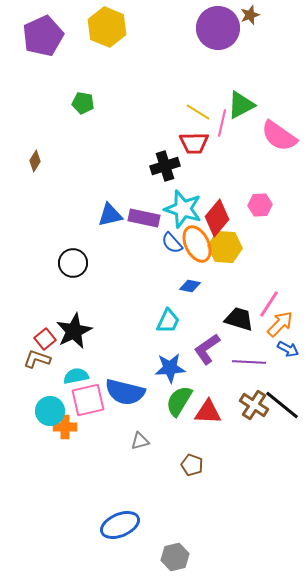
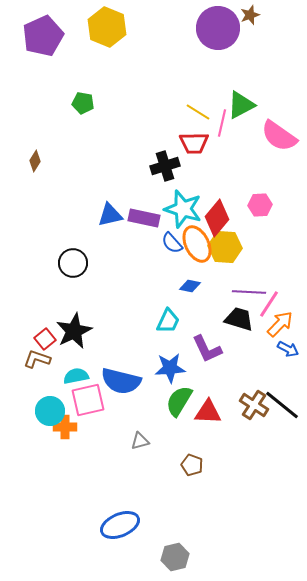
purple L-shape at (207, 349): rotated 80 degrees counterclockwise
purple line at (249, 362): moved 70 px up
blue semicircle at (125, 392): moved 4 px left, 11 px up
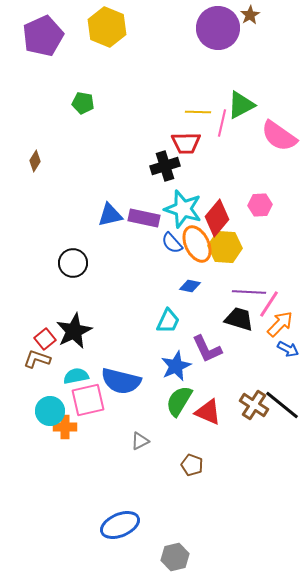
brown star at (250, 15): rotated 12 degrees counterclockwise
yellow line at (198, 112): rotated 30 degrees counterclockwise
red trapezoid at (194, 143): moved 8 px left
blue star at (170, 368): moved 6 px right, 2 px up; rotated 20 degrees counterclockwise
red triangle at (208, 412): rotated 20 degrees clockwise
gray triangle at (140, 441): rotated 12 degrees counterclockwise
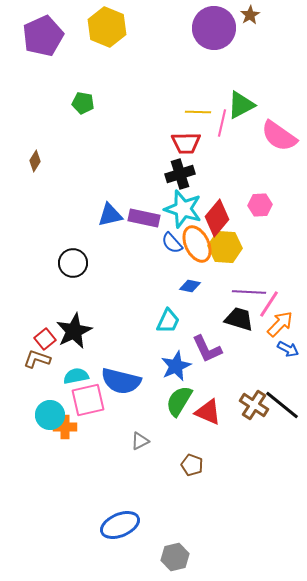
purple circle at (218, 28): moved 4 px left
black cross at (165, 166): moved 15 px right, 8 px down
cyan circle at (50, 411): moved 4 px down
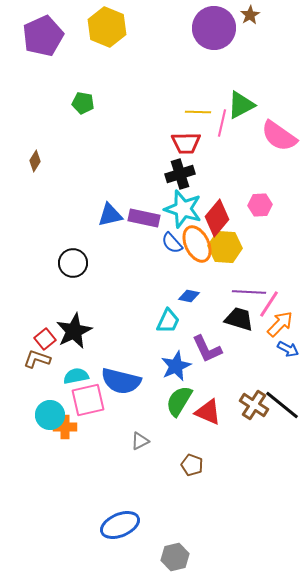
blue diamond at (190, 286): moved 1 px left, 10 px down
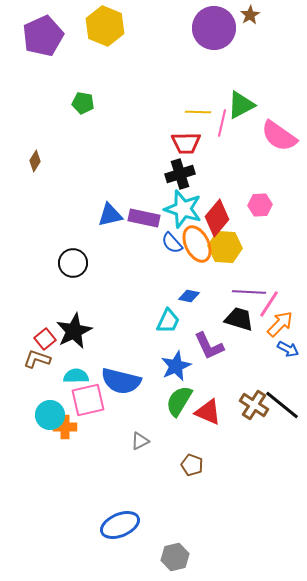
yellow hexagon at (107, 27): moved 2 px left, 1 px up
purple L-shape at (207, 349): moved 2 px right, 3 px up
cyan semicircle at (76, 376): rotated 10 degrees clockwise
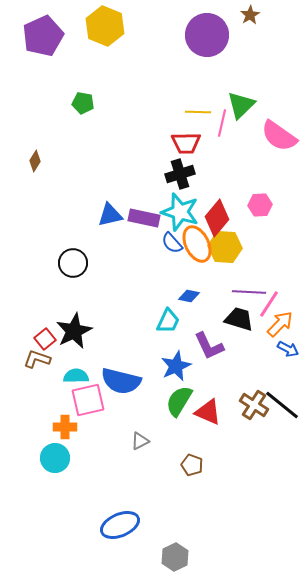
purple circle at (214, 28): moved 7 px left, 7 px down
green triangle at (241, 105): rotated 16 degrees counterclockwise
cyan star at (183, 209): moved 3 px left, 3 px down
cyan circle at (50, 415): moved 5 px right, 43 px down
gray hexagon at (175, 557): rotated 12 degrees counterclockwise
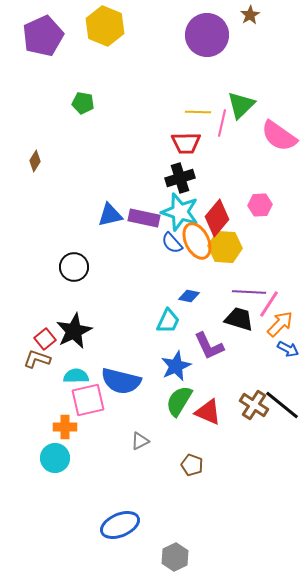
black cross at (180, 174): moved 4 px down
orange ellipse at (197, 244): moved 3 px up
black circle at (73, 263): moved 1 px right, 4 px down
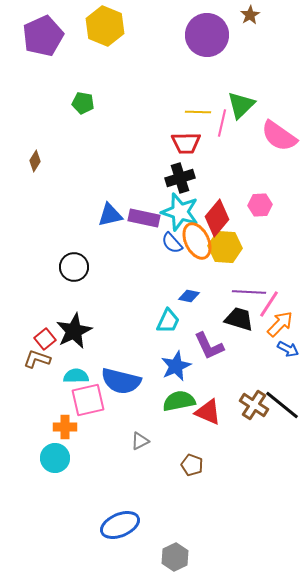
green semicircle at (179, 401): rotated 48 degrees clockwise
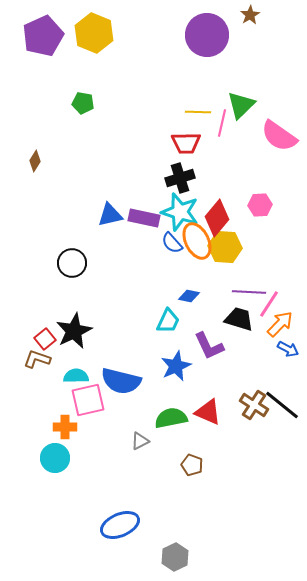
yellow hexagon at (105, 26): moved 11 px left, 7 px down
black circle at (74, 267): moved 2 px left, 4 px up
green semicircle at (179, 401): moved 8 px left, 17 px down
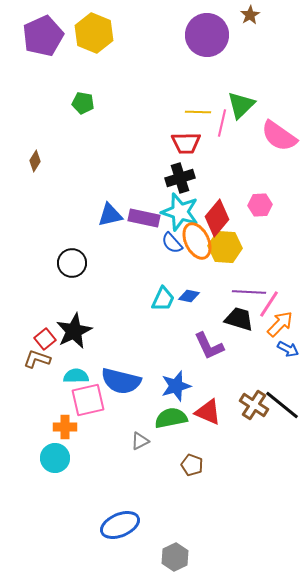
cyan trapezoid at (168, 321): moved 5 px left, 22 px up
blue star at (176, 366): moved 20 px down; rotated 8 degrees clockwise
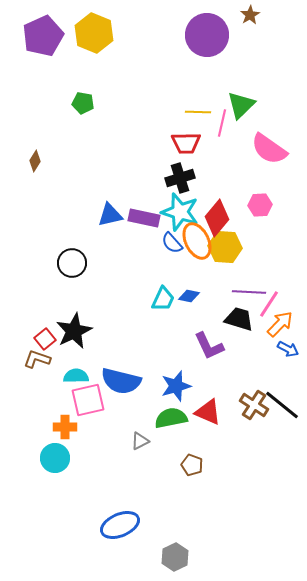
pink semicircle at (279, 136): moved 10 px left, 13 px down
